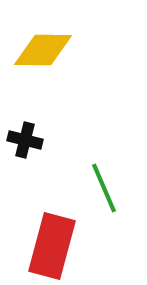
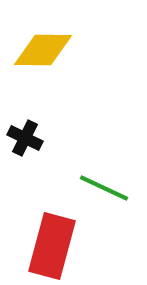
black cross: moved 2 px up; rotated 12 degrees clockwise
green line: rotated 42 degrees counterclockwise
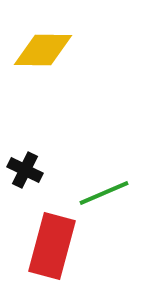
black cross: moved 32 px down
green line: moved 5 px down; rotated 48 degrees counterclockwise
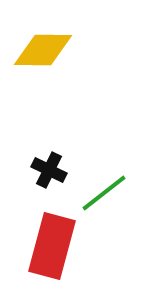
black cross: moved 24 px right
green line: rotated 15 degrees counterclockwise
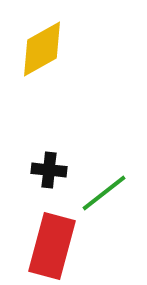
yellow diamond: moved 1 px left, 1 px up; rotated 30 degrees counterclockwise
black cross: rotated 20 degrees counterclockwise
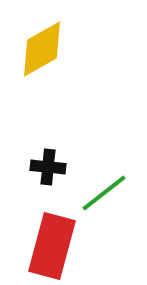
black cross: moved 1 px left, 3 px up
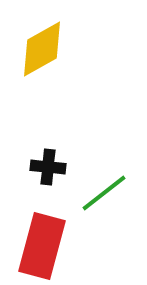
red rectangle: moved 10 px left
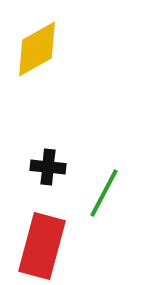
yellow diamond: moved 5 px left
green line: rotated 24 degrees counterclockwise
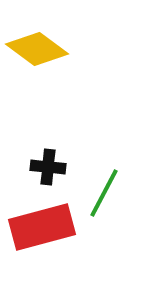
yellow diamond: rotated 66 degrees clockwise
red rectangle: moved 19 px up; rotated 60 degrees clockwise
